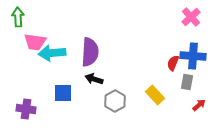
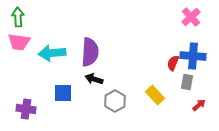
pink trapezoid: moved 16 px left
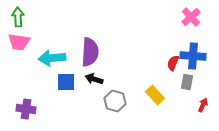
cyan arrow: moved 5 px down
blue square: moved 3 px right, 11 px up
gray hexagon: rotated 15 degrees counterclockwise
red arrow: moved 4 px right; rotated 24 degrees counterclockwise
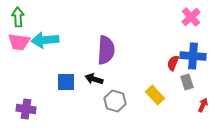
purple semicircle: moved 16 px right, 2 px up
cyan arrow: moved 7 px left, 18 px up
gray rectangle: rotated 28 degrees counterclockwise
